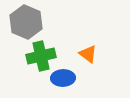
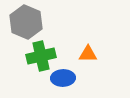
orange triangle: rotated 36 degrees counterclockwise
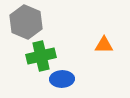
orange triangle: moved 16 px right, 9 px up
blue ellipse: moved 1 px left, 1 px down
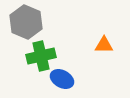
blue ellipse: rotated 30 degrees clockwise
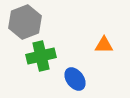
gray hexagon: moved 1 px left; rotated 16 degrees clockwise
blue ellipse: moved 13 px right; rotated 25 degrees clockwise
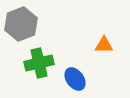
gray hexagon: moved 4 px left, 2 px down
green cross: moved 2 px left, 7 px down
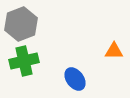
orange triangle: moved 10 px right, 6 px down
green cross: moved 15 px left, 2 px up
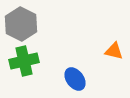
gray hexagon: rotated 12 degrees counterclockwise
orange triangle: rotated 12 degrees clockwise
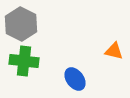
green cross: rotated 20 degrees clockwise
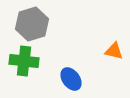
gray hexagon: moved 11 px right; rotated 16 degrees clockwise
blue ellipse: moved 4 px left
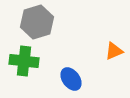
gray hexagon: moved 5 px right, 2 px up
orange triangle: rotated 36 degrees counterclockwise
